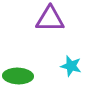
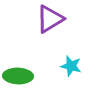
purple triangle: rotated 32 degrees counterclockwise
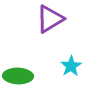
cyan star: rotated 25 degrees clockwise
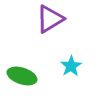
green ellipse: moved 4 px right; rotated 16 degrees clockwise
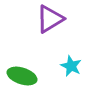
cyan star: rotated 15 degrees counterclockwise
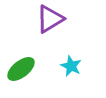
green ellipse: moved 1 px left, 7 px up; rotated 56 degrees counterclockwise
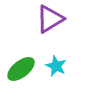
cyan star: moved 15 px left
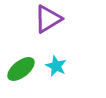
purple triangle: moved 2 px left
